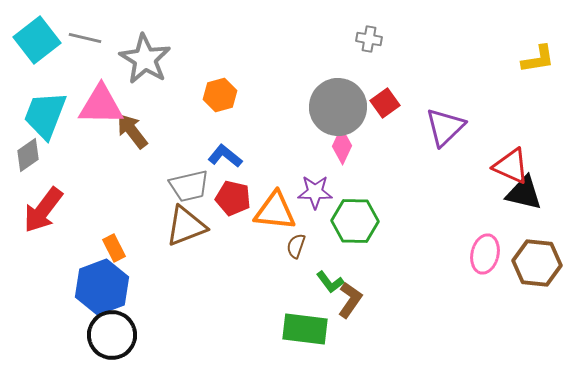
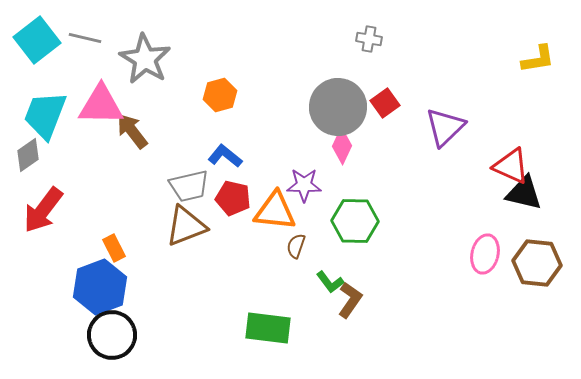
purple star: moved 11 px left, 7 px up
blue hexagon: moved 2 px left
green rectangle: moved 37 px left, 1 px up
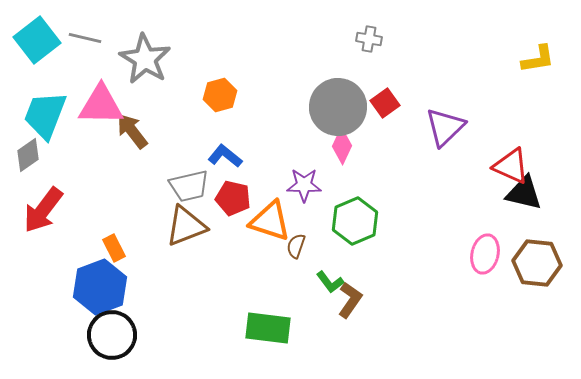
orange triangle: moved 5 px left, 10 px down; rotated 12 degrees clockwise
green hexagon: rotated 24 degrees counterclockwise
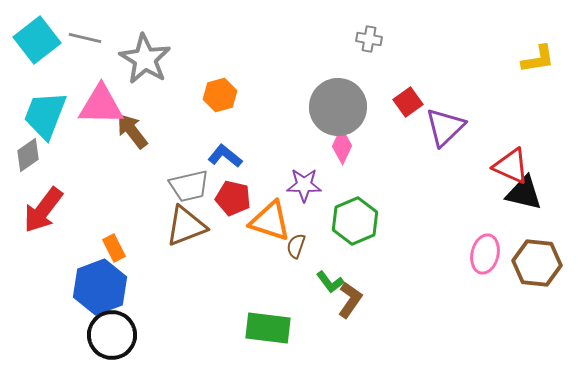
red square: moved 23 px right, 1 px up
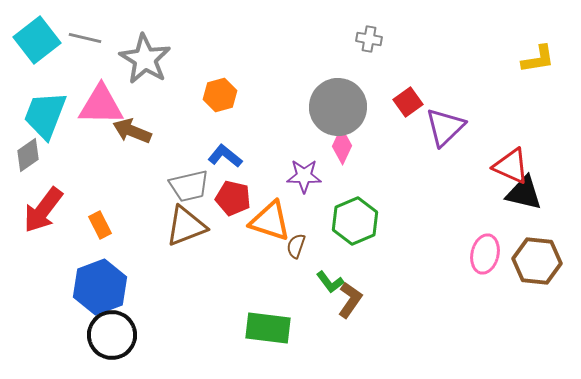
brown arrow: rotated 30 degrees counterclockwise
purple star: moved 9 px up
orange rectangle: moved 14 px left, 23 px up
brown hexagon: moved 2 px up
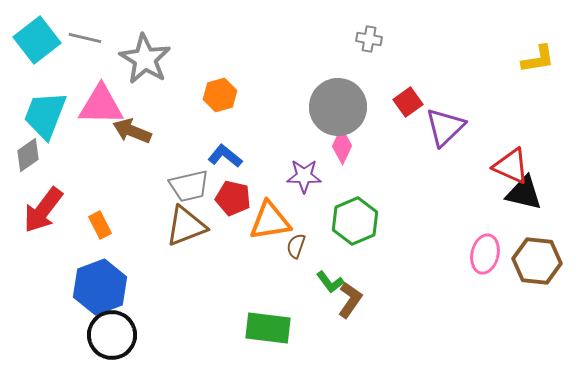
orange triangle: rotated 27 degrees counterclockwise
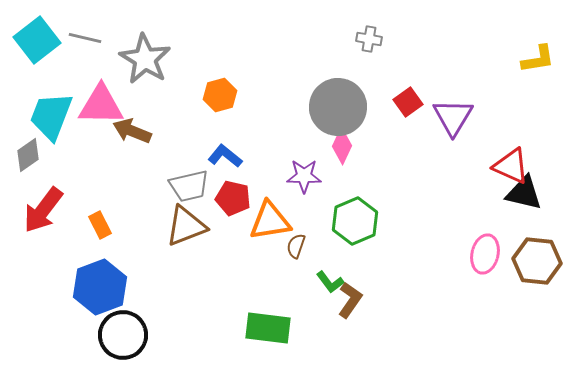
cyan trapezoid: moved 6 px right, 1 px down
purple triangle: moved 8 px right, 10 px up; rotated 15 degrees counterclockwise
black circle: moved 11 px right
